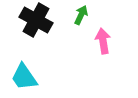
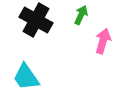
pink arrow: rotated 25 degrees clockwise
cyan trapezoid: moved 2 px right
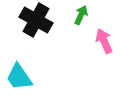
pink arrow: moved 1 px right; rotated 40 degrees counterclockwise
cyan trapezoid: moved 7 px left
